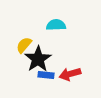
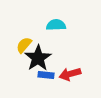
black star: moved 1 px up
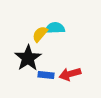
cyan semicircle: moved 1 px left, 3 px down
yellow semicircle: moved 16 px right, 11 px up
black star: moved 10 px left
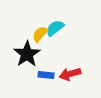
cyan semicircle: rotated 36 degrees counterclockwise
black star: moved 1 px left, 4 px up
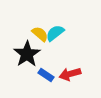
cyan semicircle: moved 5 px down
yellow semicircle: rotated 90 degrees clockwise
blue rectangle: rotated 28 degrees clockwise
